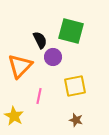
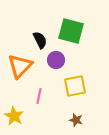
purple circle: moved 3 px right, 3 px down
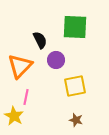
green square: moved 4 px right, 4 px up; rotated 12 degrees counterclockwise
pink line: moved 13 px left, 1 px down
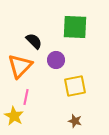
black semicircle: moved 6 px left, 1 px down; rotated 18 degrees counterclockwise
brown star: moved 1 px left, 1 px down
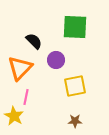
orange triangle: moved 2 px down
brown star: rotated 16 degrees counterclockwise
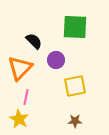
yellow star: moved 5 px right, 3 px down
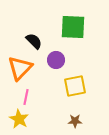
green square: moved 2 px left
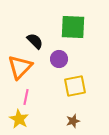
black semicircle: moved 1 px right
purple circle: moved 3 px right, 1 px up
orange triangle: moved 1 px up
brown star: moved 2 px left; rotated 16 degrees counterclockwise
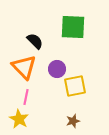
purple circle: moved 2 px left, 10 px down
orange triangle: moved 4 px right; rotated 28 degrees counterclockwise
